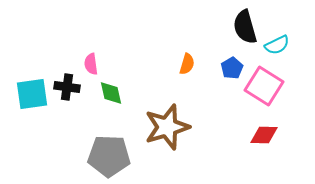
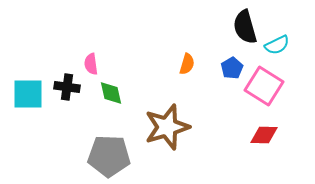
cyan square: moved 4 px left; rotated 8 degrees clockwise
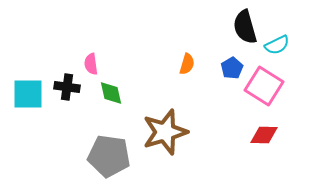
brown star: moved 2 px left, 5 px down
gray pentagon: rotated 6 degrees clockwise
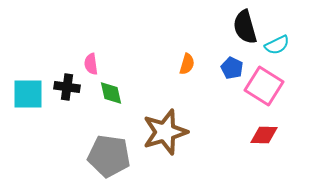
blue pentagon: rotated 15 degrees counterclockwise
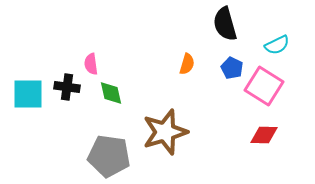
black semicircle: moved 20 px left, 3 px up
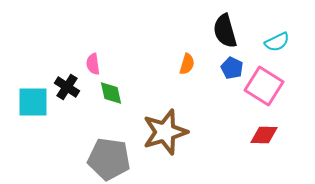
black semicircle: moved 7 px down
cyan semicircle: moved 3 px up
pink semicircle: moved 2 px right
black cross: rotated 25 degrees clockwise
cyan square: moved 5 px right, 8 px down
gray pentagon: moved 3 px down
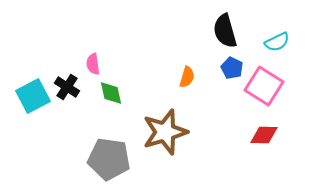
orange semicircle: moved 13 px down
cyan square: moved 6 px up; rotated 28 degrees counterclockwise
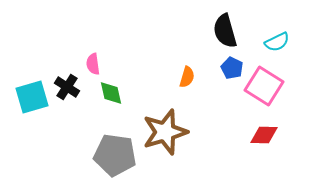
cyan square: moved 1 px left, 1 px down; rotated 12 degrees clockwise
gray pentagon: moved 6 px right, 4 px up
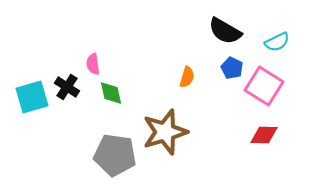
black semicircle: rotated 44 degrees counterclockwise
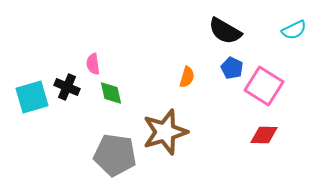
cyan semicircle: moved 17 px right, 12 px up
black cross: rotated 10 degrees counterclockwise
